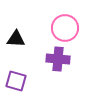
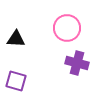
pink circle: moved 2 px right
purple cross: moved 19 px right, 4 px down; rotated 10 degrees clockwise
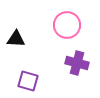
pink circle: moved 3 px up
purple square: moved 12 px right
